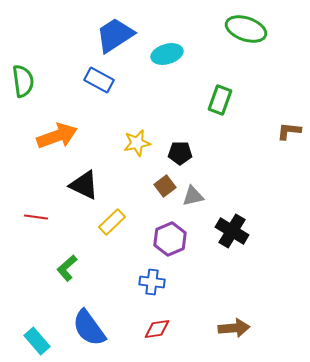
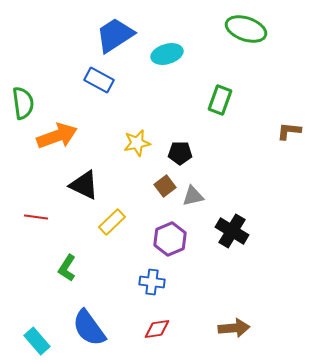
green semicircle: moved 22 px down
green L-shape: rotated 16 degrees counterclockwise
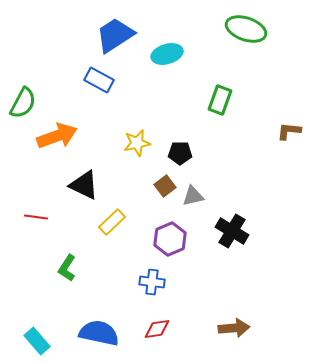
green semicircle: rotated 36 degrees clockwise
blue semicircle: moved 10 px right, 5 px down; rotated 138 degrees clockwise
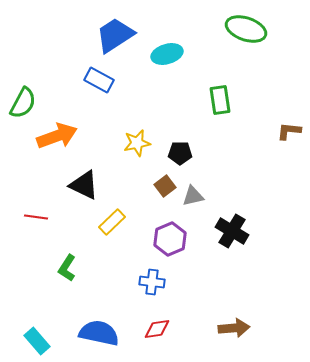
green rectangle: rotated 28 degrees counterclockwise
